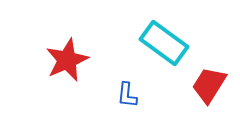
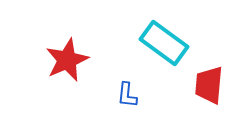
red trapezoid: rotated 27 degrees counterclockwise
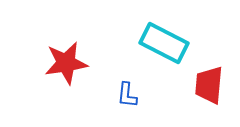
cyan rectangle: rotated 9 degrees counterclockwise
red star: moved 1 px left, 3 px down; rotated 15 degrees clockwise
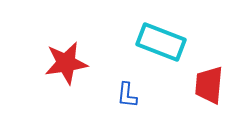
cyan rectangle: moved 3 px left, 1 px up; rotated 6 degrees counterclockwise
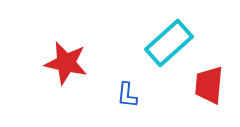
cyan rectangle: moved 8 px right, 1 px down; rotated 63 degrees counterclockwise
red star: rotated 21 degrees clockwise
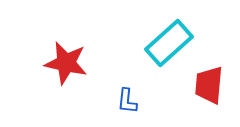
blue L-shape: moved 6 px down
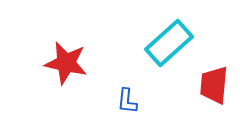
red trapezoid: moved 5 px right
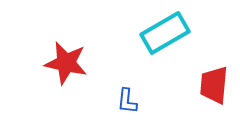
cyan rectangle: moved 4 px left, 10 px up; rotated 12 degrees clockwise
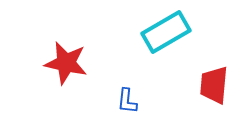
cyan rectangle: moved 1 px right, 1 px up
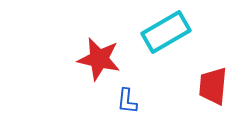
red star: moved 33 px right, 4 px up
red trapezoid: moved 1 px left, 1 px down
